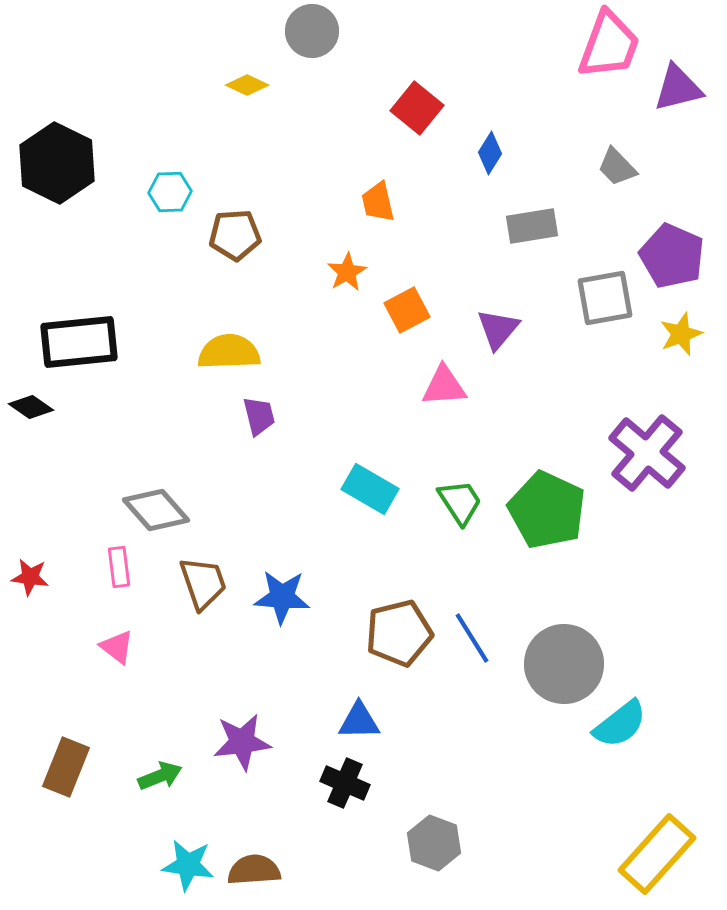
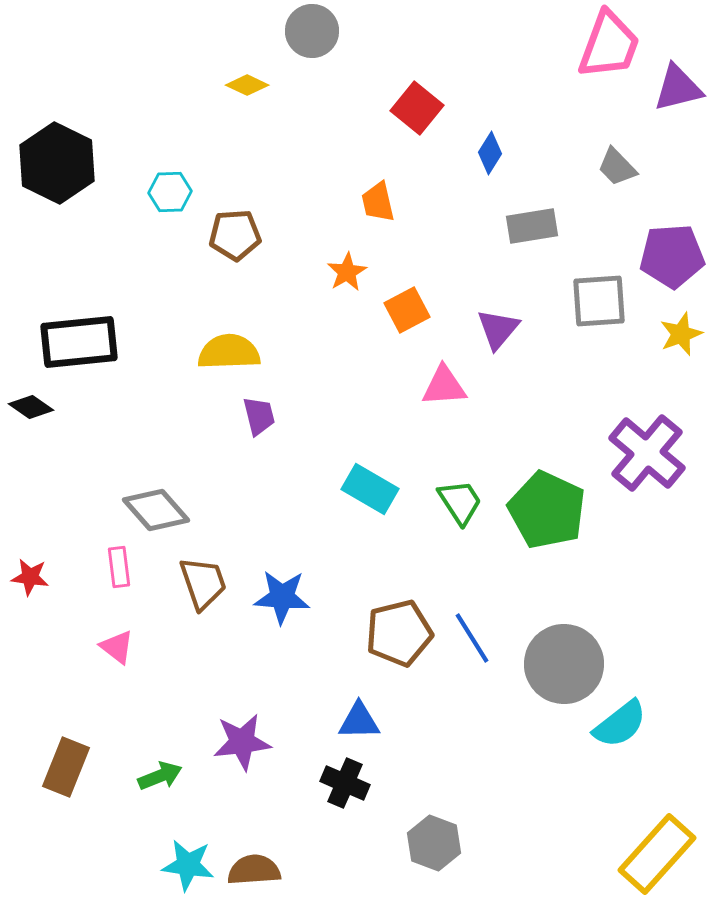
purple pentagon at (672, 256): rotated 28 degrees counterclockwise
gray square at (605, 298): moved 6 px left, 3 px down; rotated 6 degrees clockwise
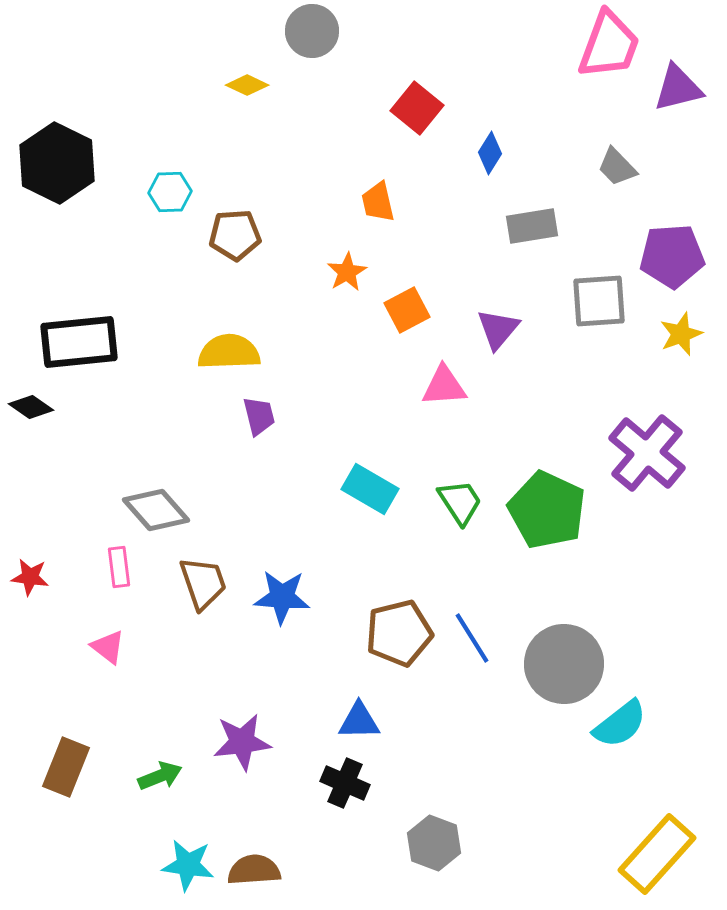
pink triangle at (117, 647): moved 9 px left
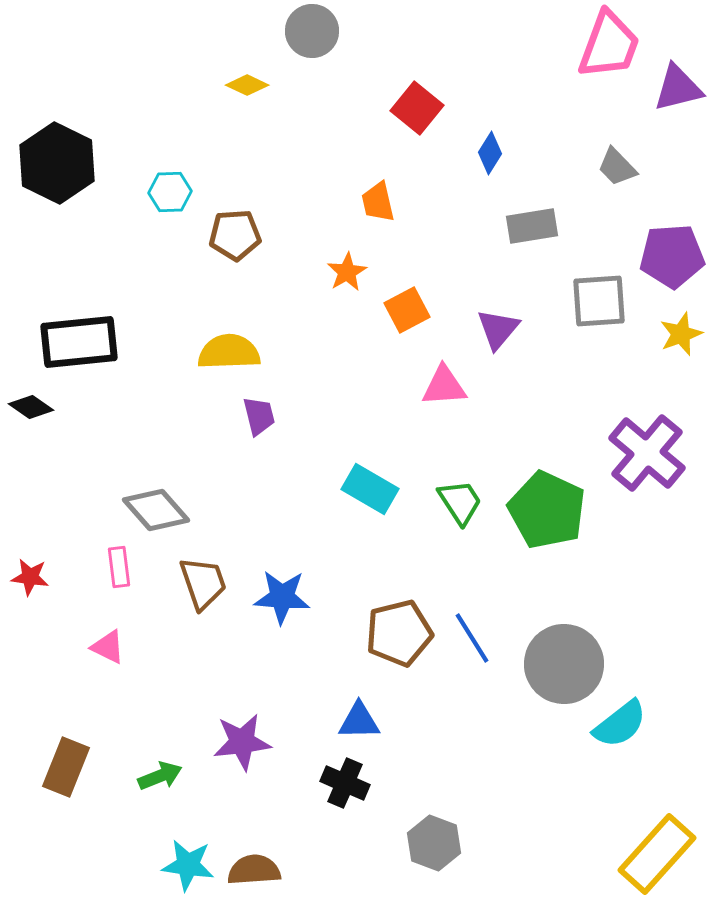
pink triangle at (108, 647): rotated 12 degrees counterclockwise
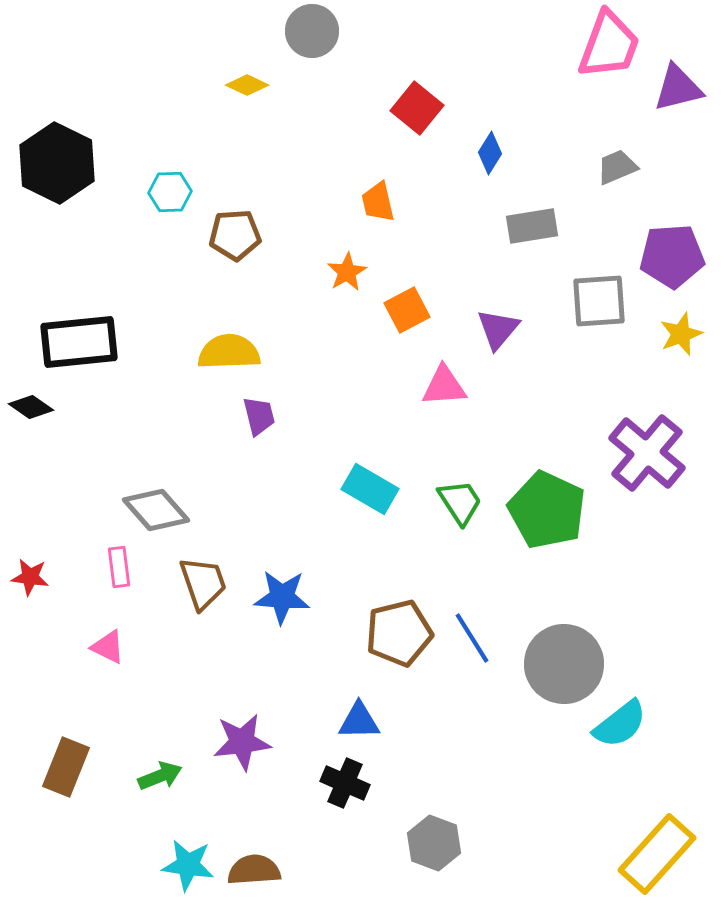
gray trapezoid at (617, 167): rotated 111 degrees clockwise
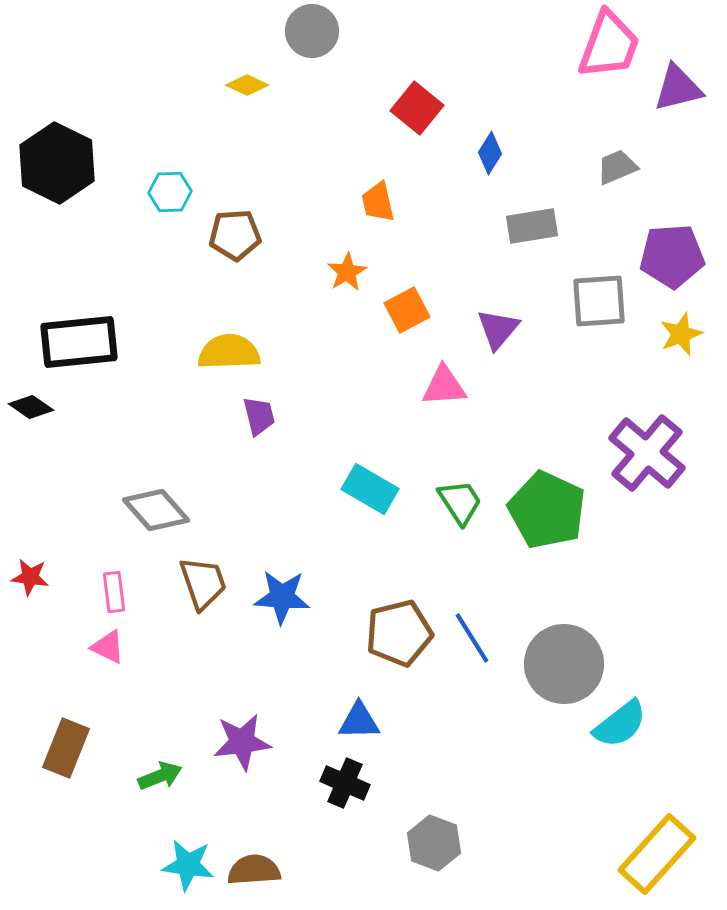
pink rectangle at (119, 567): moved 5 px left, 25 px down
brown rectangle at (66, 767): moved 19 px up
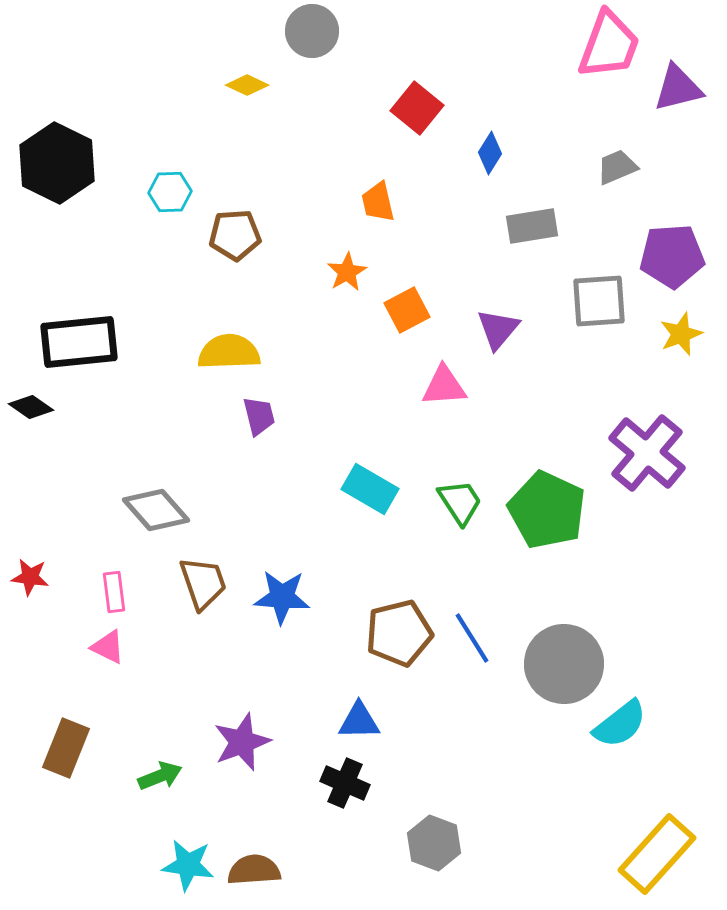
purple star at (242, 742): rotated 14 degrees counterclockwise
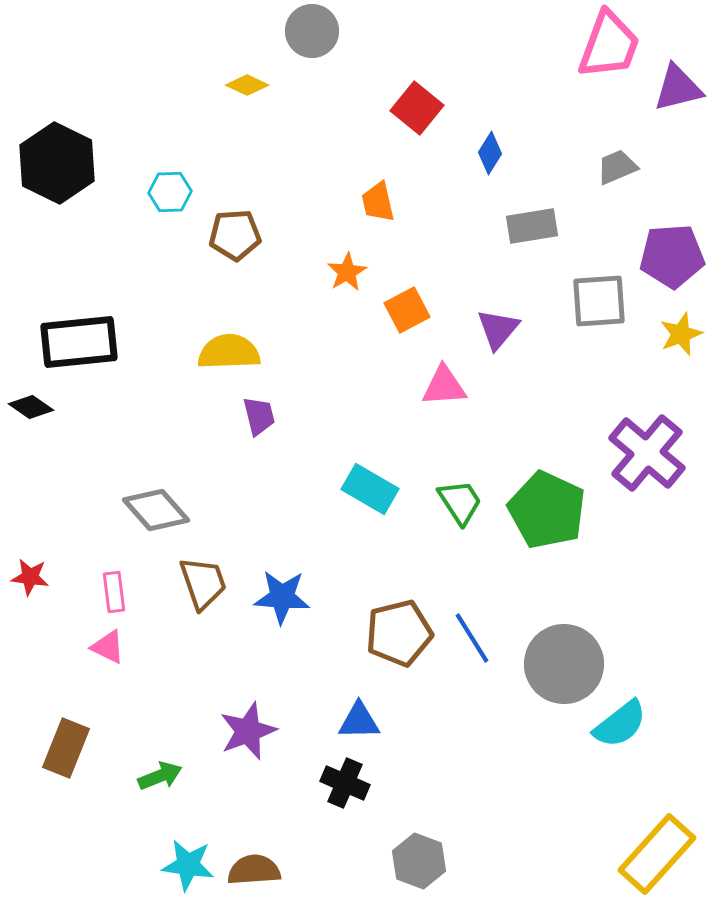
purple star at (242, 742): moved 6 px right, 11 px up
gray hexagon at (434, 843): moved 15 px left, 18 px down
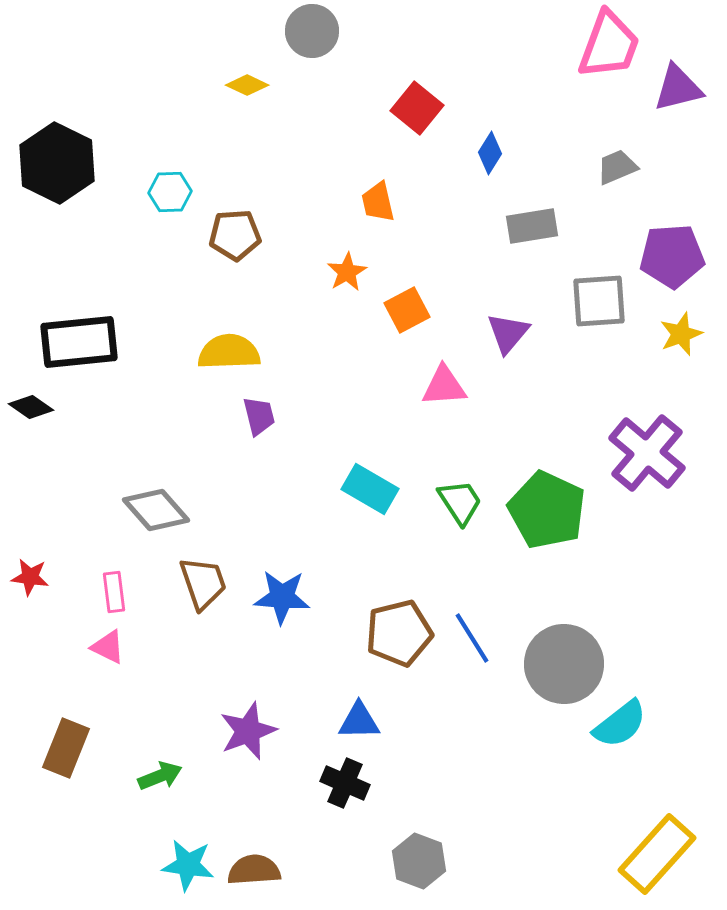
purple triangle at (498, 329): moved 10 px right, 4 px down
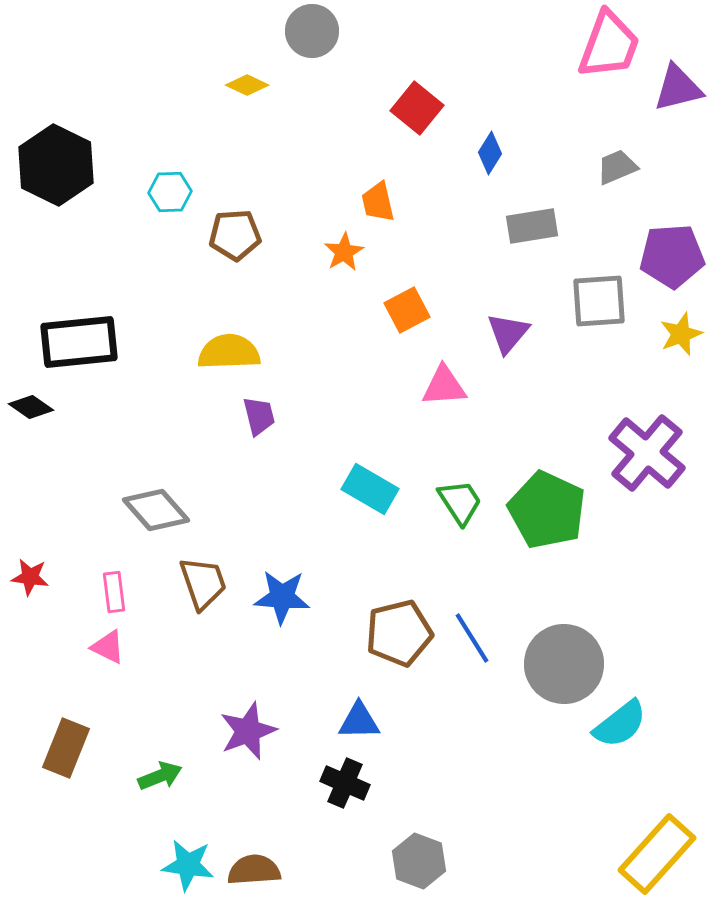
black hexagon at (57, 163): moved 1 px left, 2 px down
orange star at (347, 272): moved 3 px left, 20 px up
